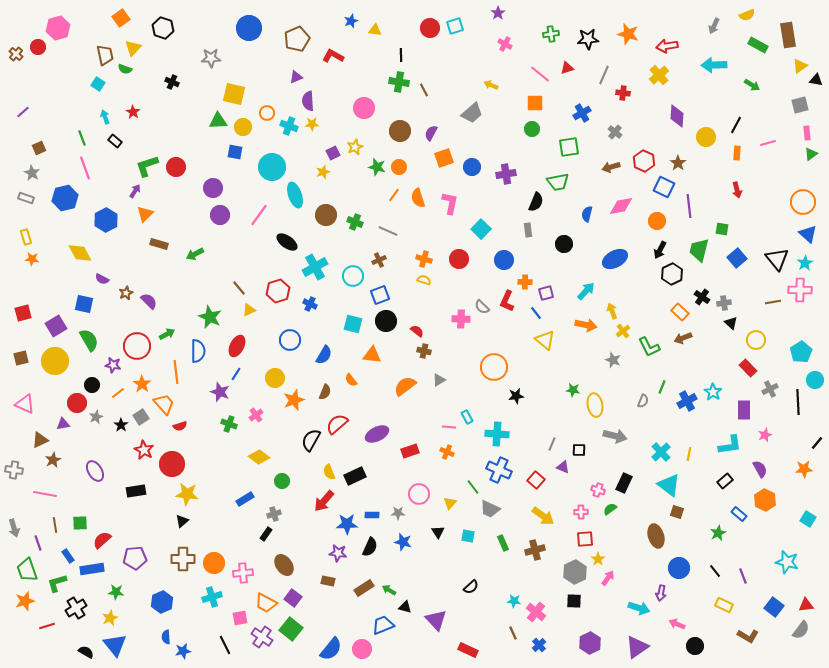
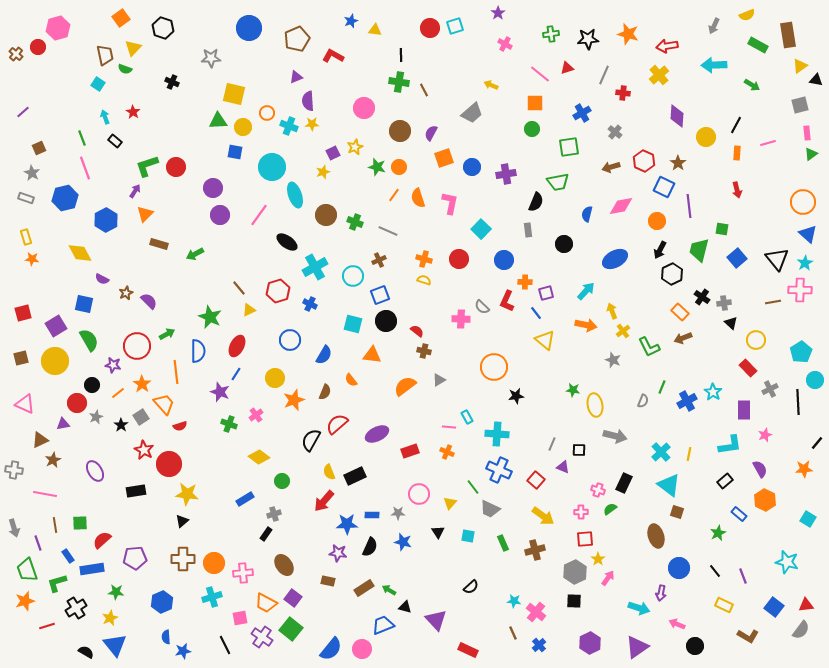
red circle at (172, 464): moved 3 px left
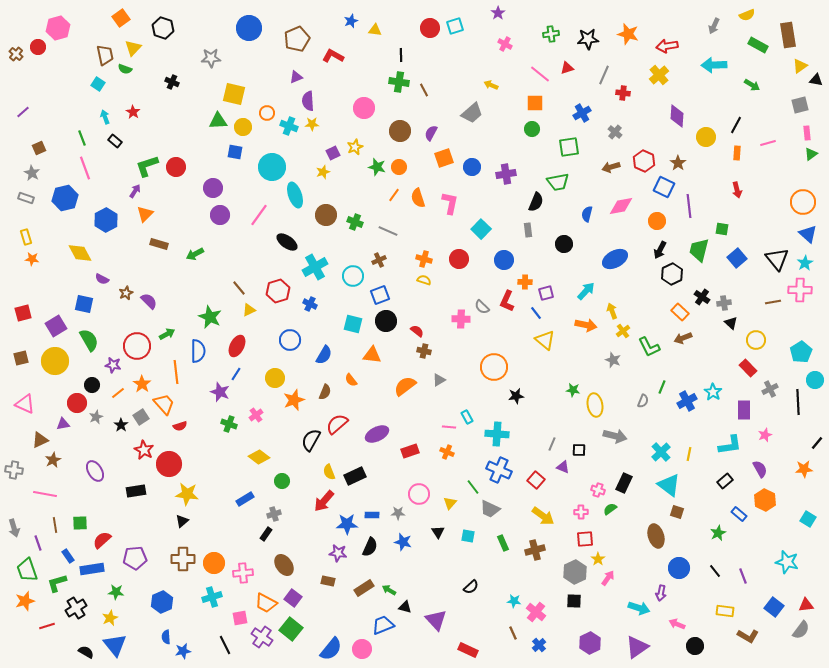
yellow rectangle at (724, 605): moved 1 px right, 6 px down; rotated 18 degrees counterclockwise
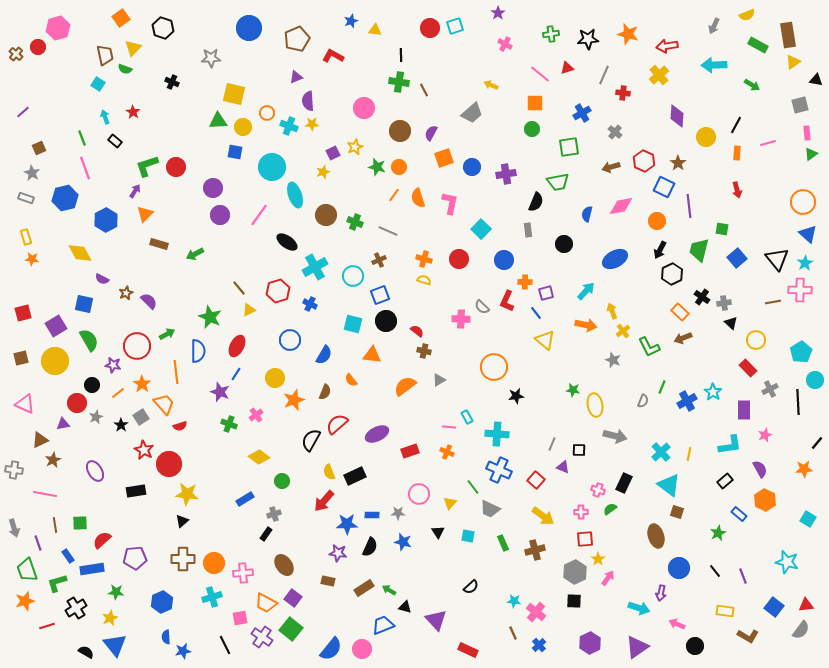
yellow triangle at (800, 66): moved 7 px left, 4 px up
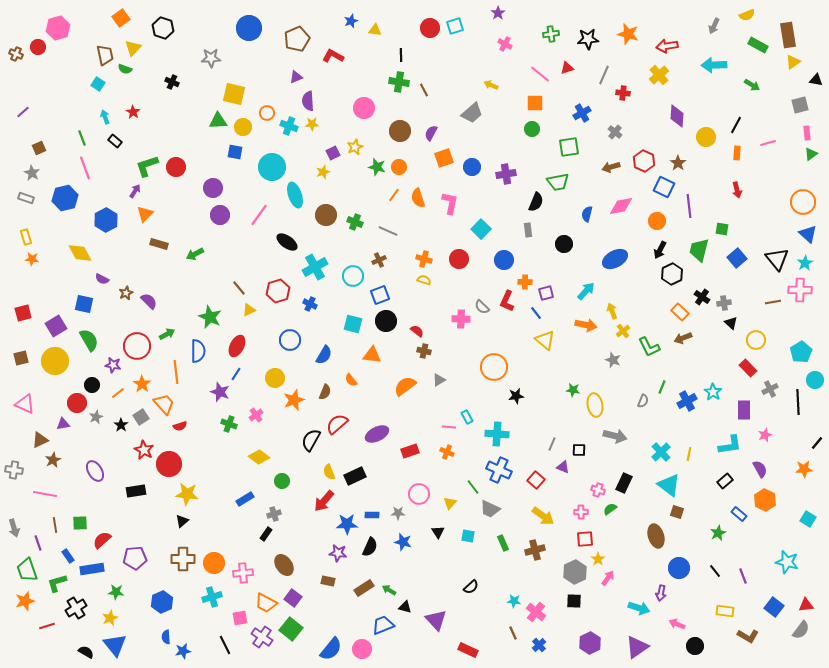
brown cross at (16, 54): rotated 16 degrees counterclockwise
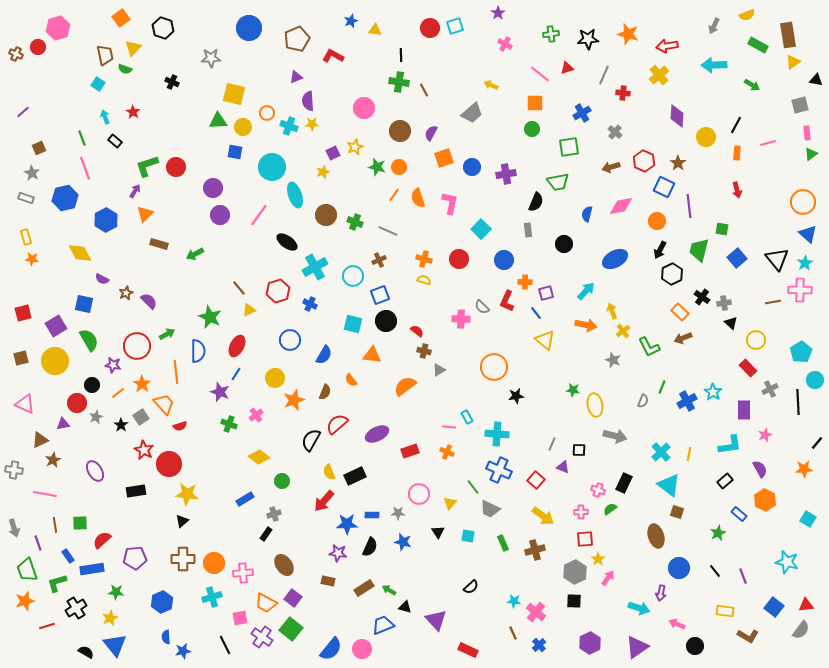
gray triangle at (439, 380): moved 10 px up
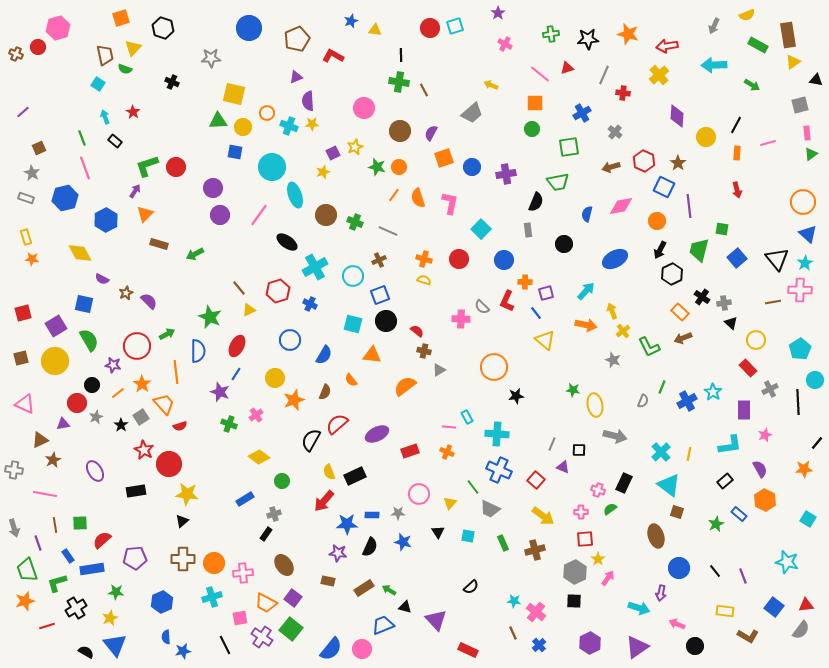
orange square at (121, 18): rotated 18 degrees clockwise
cyan pentagon at (801, 352): moved 1 px left, 3 px up
green star at (718, 533): moved 2 px left, 9 px up
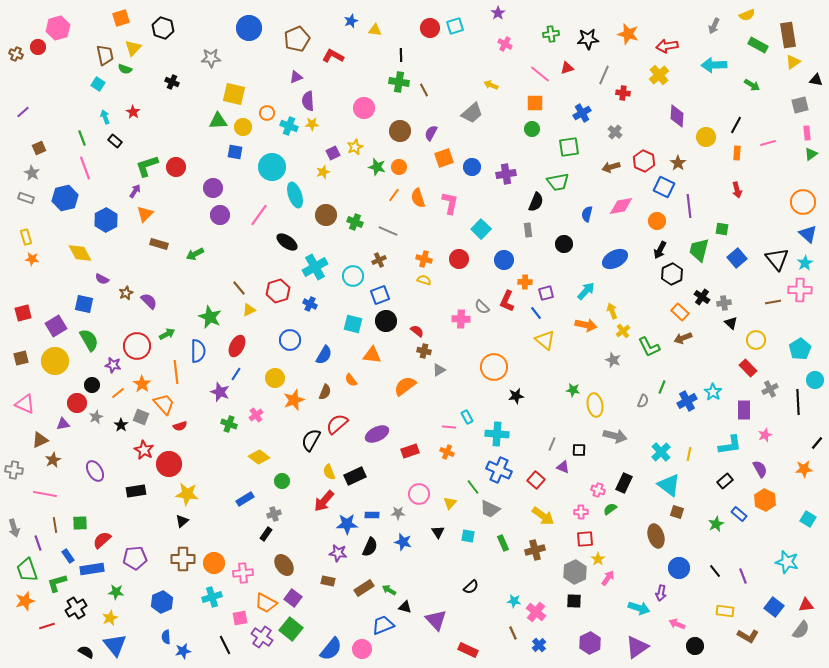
gray square at (141, 417): rotated 35 degrees counterclockwise
